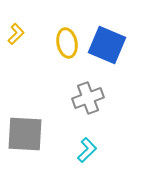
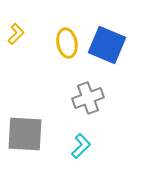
cyan L-shape: moved 6 px left, 4 px up
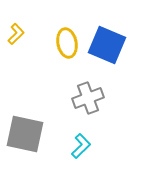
gray square: rotated 9 degrees clockwise
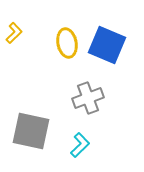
yellow L-shape: moved 2 px left, 1 px up
gray square: moved 6 px right, 3 px up
cyan L-shape: moved 1 px left, 1 px up
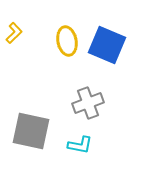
yellow ellipse: moved 2 px up
gray cross: moved 5 px down
cyan L-shape: rotated 55 degrees clockwise
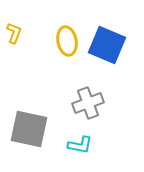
yellow L-shape: rotated 25 degrees counterclockwise
gray square: moved 2 px left, 2 px up
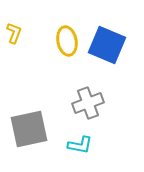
gray square: rotated 24 degrees counterclockwise
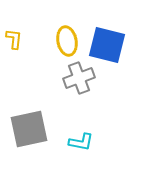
yellow L-shape: moved 6 px down; rotated 15 degrees counterclockwise
blue square: rotated 9 degrees counterclockwise
gray cross: moved 9 px left, 25 px up
cyan L-shape: moved 1 px right, 3 px up
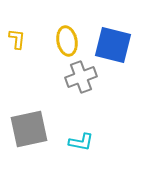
yellow L-shape: moved 3 px right
blue square: moved 6 px right
gray cross: moved 2 px right, 1 px up
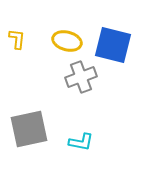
yellow ellipse: rotated 64 degrees counterclockwise
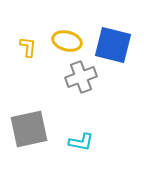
yellow L-shape: moved 11 px right, 8 px down
